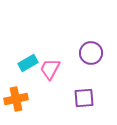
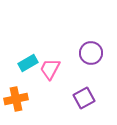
purple square: rotated 25 degrees counterclockwise
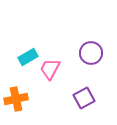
cyan rectangle: moved 6 px up
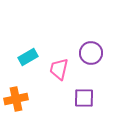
pink trapezoid: moved 9 px right; rotated 15 degrees counterclockwise
purple square: rotated 30 degrees clockwise
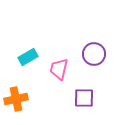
purple circle: moved 3 px right, 1 px down
